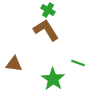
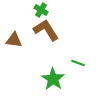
green cross: moved 7 px left
brown triangle: moved 24 px up
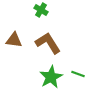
brown L-shape: moved 2 px right, 13 px down
green line: moved 11 px down
green star: moved 2 px left, 2 px up; rotated 10 degrees clockwise
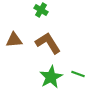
brown triangle: rotated 12 degrees counterclockwise
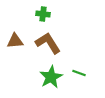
green cross: moved 2 px right, 4 px down; rotated 24 degrees counterclockwise
brown triangle: moved 1 px right, 1 px down
green line: moved 1 px right, 1 px up
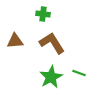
brown L-shape: moved 4 px right
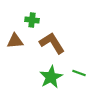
green cross: moved 11 px left, 6 px down
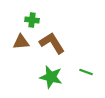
brown triangle: moved 6 px right, 1 px down
green line: moved 7 px right, 1 px up
green star: rotated 30 degrees counterclockwise
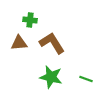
green cross: moved 2 px left
brown triangle: moved 2 px left, 1 px down
green line: moved 7 px down
